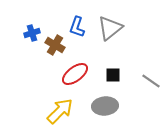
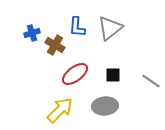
blue L-shape: rotated 15 degrees counterclockwise
yellow arrow: moved 1 px up
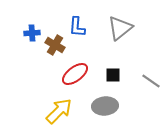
gray triangle: moved 10 px right
blue cross: rotated 14 degrees clockwise
yellow arrow: moved 1 px left, 1 px down
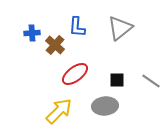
brown cross: rotated 12 degrees clockwise
black square: moved 4 px right, 5 px down
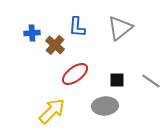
yellow arrow: moved 7 px left
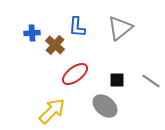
gray ellipse: rotated 45 degrees clockwise
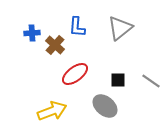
black square: moved 1 px right
yellow arrow: rotated 24 degrees clockwise
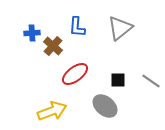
brown cross: moved 2 px left, 1 px down
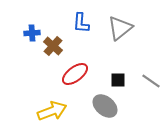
blue L-shape: moved 4 px right, 4 px up
